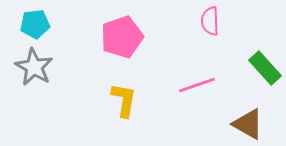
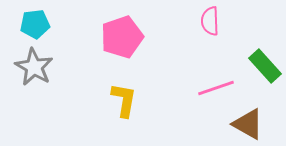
green rectangle: moved 2 px up
pink line: moved 19 px right, 3 px down
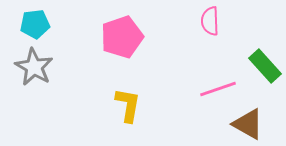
pink line: moved 2 px right, 1 px down
yellow L-shape: moved 4 px right, 5 px down
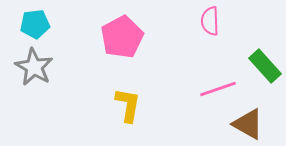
pink pentagon: rotated 9 degrees counterclockwise
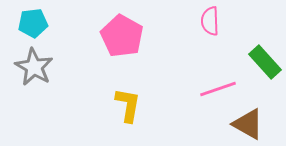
cyan pentagon: moved 2 px left, 1 px up
pink pentagon: moved 1 px up; rotated 15 degrees counterclockwise
green rectangle: moved 4 px up
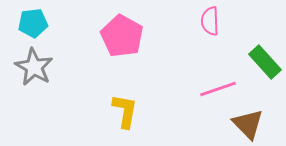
yellow L-shape: moved 3 px left, 6 px down
brown triangle: rotated 16 degrees clockwise
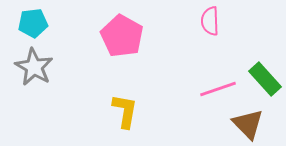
green rectangle: moved 17 px down
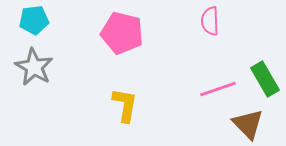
cyan pentagon: moved 1 px right, 3 px up
pink pentagon: moved 3 px up; rotated 15 degrees counterclockwise
green rectangle: rotated 12 degrees clockwise
yellow L-shape: moved 6 px up
